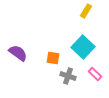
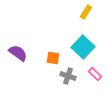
yellow rectangle: moved 1 px down
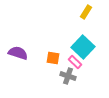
purple semicircle: rotated 18 degrees counterclockwise
pink rectangle: moved 20 px left, 12 px up
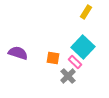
gray cross: rotated 28 degrees clockwise
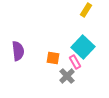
yellow rectangle: moved 2 px up
purple semicircle: moved 2 px up; rotated 66 degrees clockwise
pink rectangle: rotated 16 degrees clockwise
gray cross: moved 1 px left
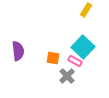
pink rectangle: moved 1 px up; rotated 32 degrees counterclockwise
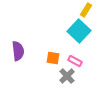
cyan square: moved 4 px left, 16 px up
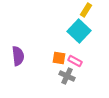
purple semicircle: moved 5 px down
orange square: moved 6 px right
gray cross: rotated 21 degrees counterclockwise
